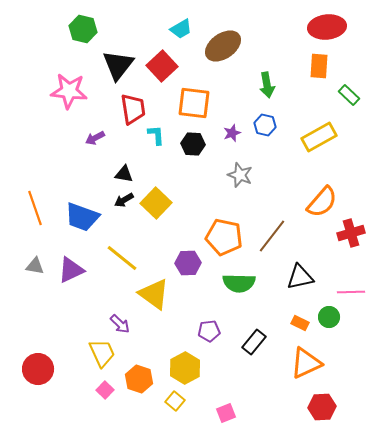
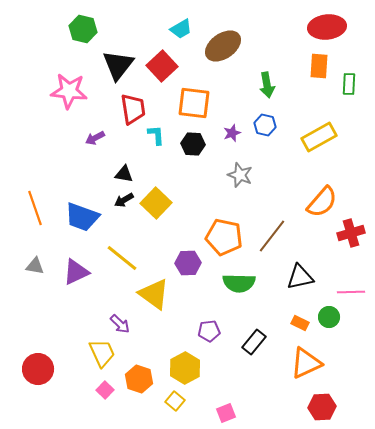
green rectangle at (349, 95): moved 11 px up; rotated 50 degrees clockwise
purple triangle at (71, 270): moved 5 px right, 2 px down
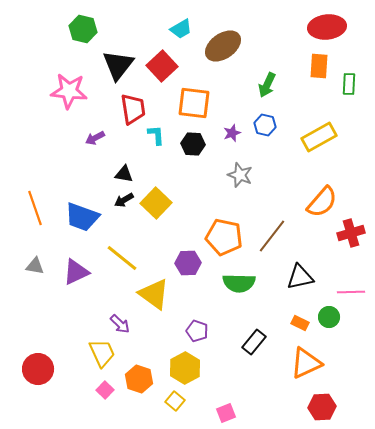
green arrow at (267, 85): rotated 35 degrees clockwise
purple pentagon at (209, 331): moved 12 px left; rotated 25 degrees clockwise
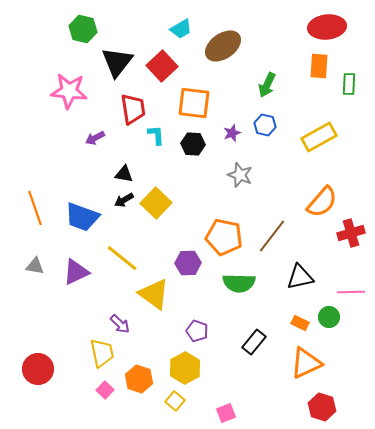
black triangle at (118, 65): moved 1 px left, 3 px up
yellow trapezoid at (102, 353): rotated 12 degrees clockwise
red hexagon at (322, 407): rotated 20 degrees clockwise
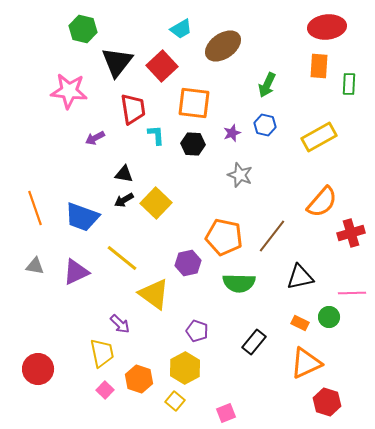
purple hexagon at (188, 263): rotated 10 degrees counterclockwise
pink line at (351, 292): moved 1 px right, 1 px down
red hexagon at (322, 407): moved 5 px right, 5 px up
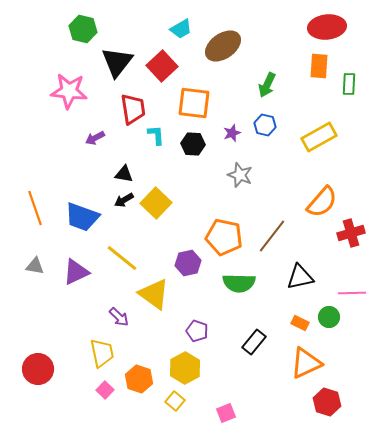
purple arrow at (120, 324): moved 1 px left, 7 px up
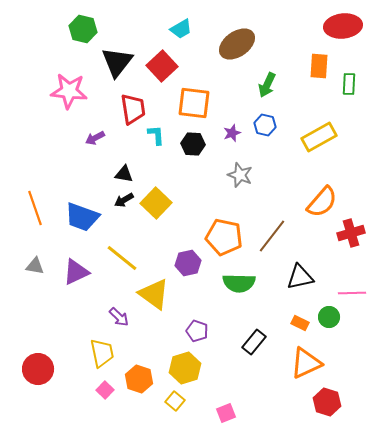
red ellipse at (327, 27): moved 16 px right, 1 px up
brown ellipse at (223, 46): moved 14 px right, 2 px up
yellow hexagon at (185, 368): rotated 12 degrees clockwise
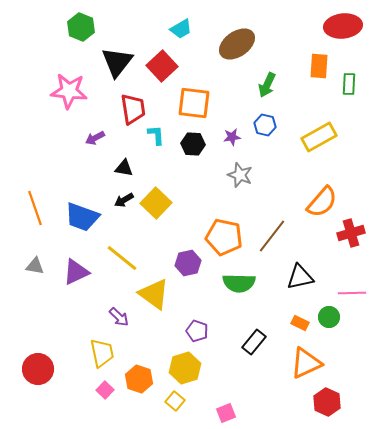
green hexagon at (83, 29): moved 2 px left, 2 px up; rotated 8 degrees clockwise
purple star at (232, 133): moved 4 px down; rotated 12 degrees clockwise
black triangle at (124, 174): moved 6 px up
red hexagon at (327, 402): rotated 8 degrees clockwise
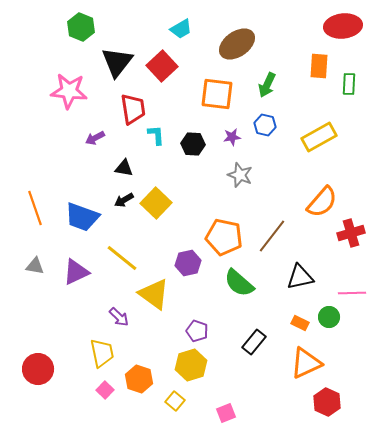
orange square at (194, 103): moved 23 px right, 9 px up
green semicircle at (239, 283): rotated 40 degrees clockwise
yellow hexagon at (185, 368): moved 6 px right, 3 px up
